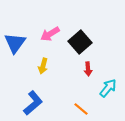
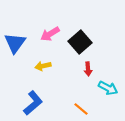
yellow arrow: rotated 63 degrees clockwise
cyan arrow: rotated 78 degrees clockwise
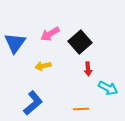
orange line: rotated 42 degrees counterclockwise
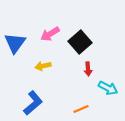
orange line: rotated 21 degrees counterclockwise
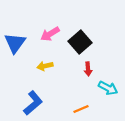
yellow arrow: moved 2 px right
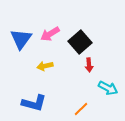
blue triangle: moved 6 px right, 4 px up
red arrow: moved 1 px right, 4 px up
blue L-shape: moved 1 px right; rotated 55 degrees clockwise
orange line: rotated 21 degrees counterclockwise
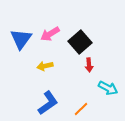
blue L-shape: moved 14 px right; rotated 50 degrees counterclockwise
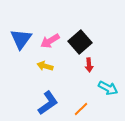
pink arrow: moved 7 px down
yellow arrow: rotated 28 degrees clockwise
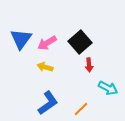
pink arrow: moved 3 px left, 2 px down
yellow arrow: moved 1 px down
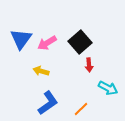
yellow arrow: moved 4 px left, 4 px down
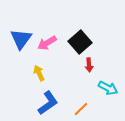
yellow arrow: moved 2 px left, 2 px down; rotated 49 degrees clockwise
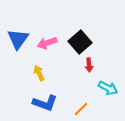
blue triangle: moved 3 px left
pink arrow: rotated 12 degrees clockwise
blue L-shape: moved 3 px left; rotated 55 degrees clockwise
